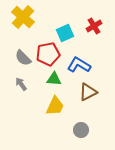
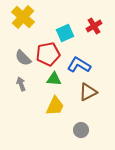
gray arrow: rotated 16 degrees clockwise
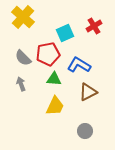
gray circle: moved 4 px right, 1 px down
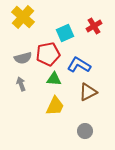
gray semicircle: rotated 60 degrees counterclockwise
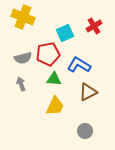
yellow cross: rotated 20 degrees counterclockwise
